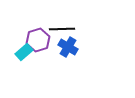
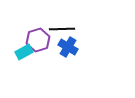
cyan rectangle: rotated 12 degrees clockwise
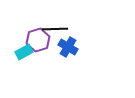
black line: moved 7 px left
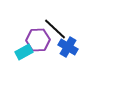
black line: rotated 45 degrees clockwise
purple hexagon: rotated 15 degrees clockwise
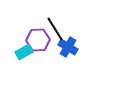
black line: rotated 15 degrees clockwise
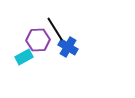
cyan rectangle: moved 5 px down
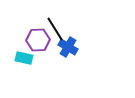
cyan rectangle: moved 1 px down; rotated 42 degrees clockwise
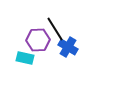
cyan rectangle: moved 1 px right
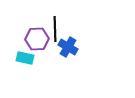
black line: rotated 30 degrees clockwise
purple hexagon: moved 1 px left, 1 px up
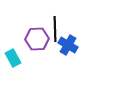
blue cross: moved 2 px up
cyan rectangle: moved 12 px left; rotated 48 degrees clockwise
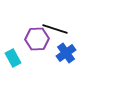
black line: rotated 70 degrees counterclockwise
blue cross: moved 2 px left, 8 px down; rotated 24 degrees clockwise
